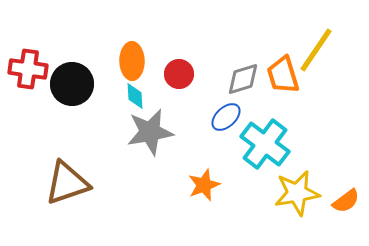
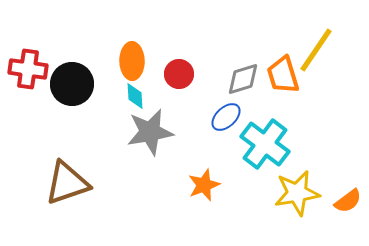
orange semicircle: moved 2 px right
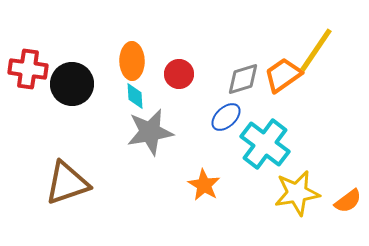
orange trapezoid: rotated 72 degrees clockwise
orange star: rotated 20 degrees counterclockwise
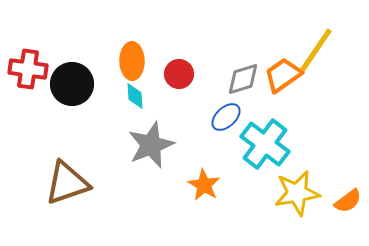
gray star: moved 1 px right, 13 px down; rotated 12 degrees counterclockwise
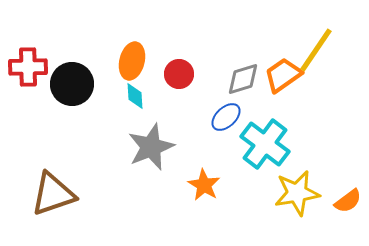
orange ellipse: rotated 15 degrees clockwise
red cross: moved 2 px up; rotated 9 degrees counterclockwise
gray star: moved 2 px down
brown triangle: moved 14 px left, 11 px down
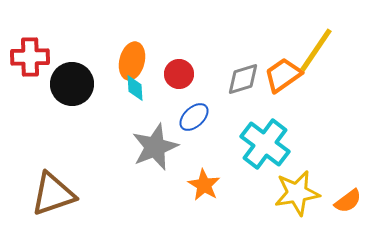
red cross: moved 2 px right, 10 px up
cyan diamond: moved 8 px up
blue ellipse: moved 32 px left
gray star: moved 4 px right
